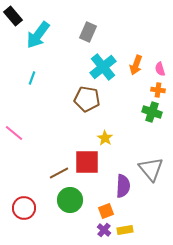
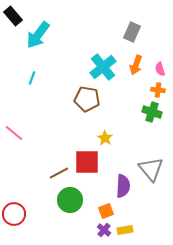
gray rectangle: moved 44 px right
red circle: moved 10 px left, 6 px down
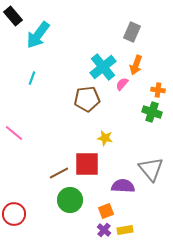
pink semicircle: moved 38 px left, 15 px down; rotated 56 degrees clockwise
brown pentagon: rotated 15 degrees counterclockwise
yellow star: rotated 21 degrees counterclockwise
red square: moved 2 px down
purple semicircle: rotated 90 degrees counterclockwise
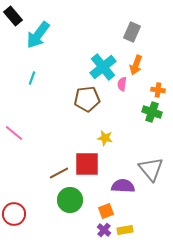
pink semicircle: rotated 32 degrees counterclockwise
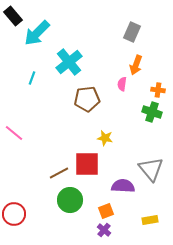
cyan arrow: moved 1 px left, 2 px up; rotated 8 degrees clockwise
cyan cross: moved 34 px left, 5 px up
yellow rectangle: moved 25 px right, 10 px up
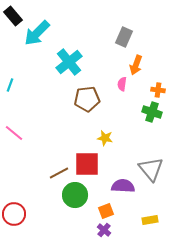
gray rectangle: moved 8 px left, 5 px down
cyan line: moved 22 px left, 7 px down
green circle: moved 5 px right, 5 px up
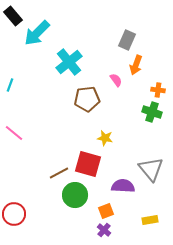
gray rectangle: moved 3 px right, 3 px down
pink semicircle: moved 6 px left, 4 px up; rotated 136 degrees clockwise
red square: moved 1 px right; rotated 16 degrees clockwise
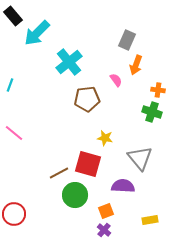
gray triangle: moved 11 px left, 11 px up
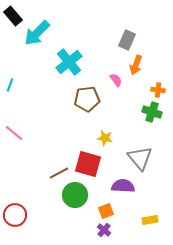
red circle: moved 1 px right, 1 px down
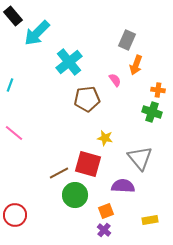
pink semicircle: moved 1 px left
